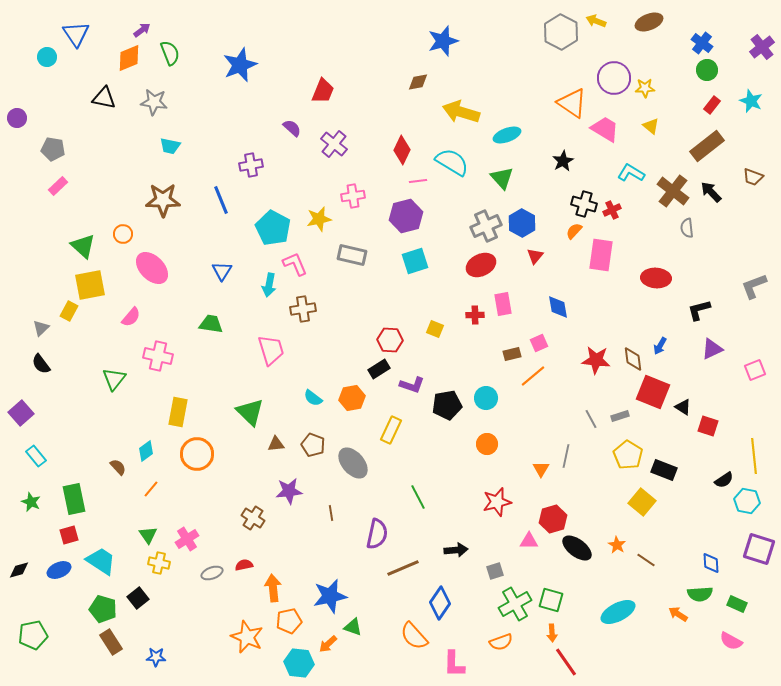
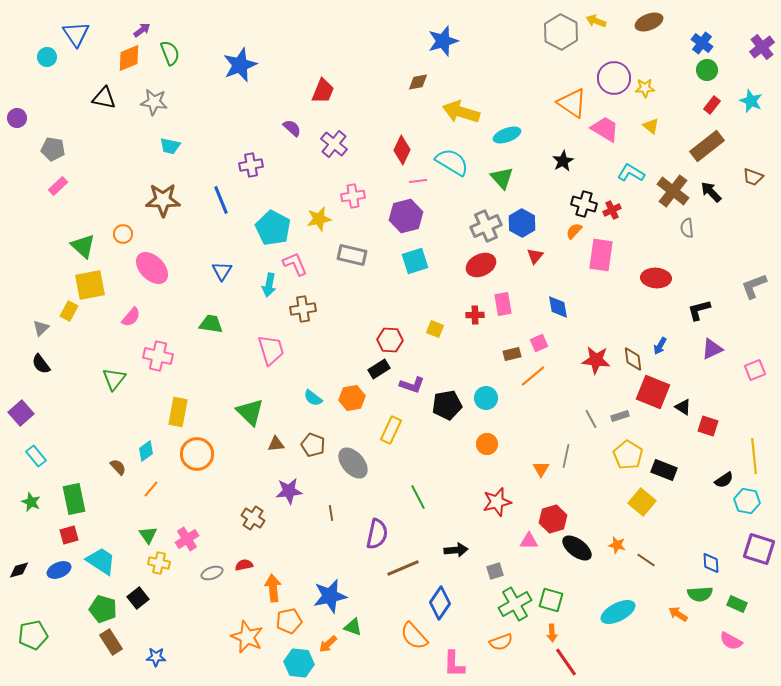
orange star at (617, 545): rotated 18 degrees counterclockwise
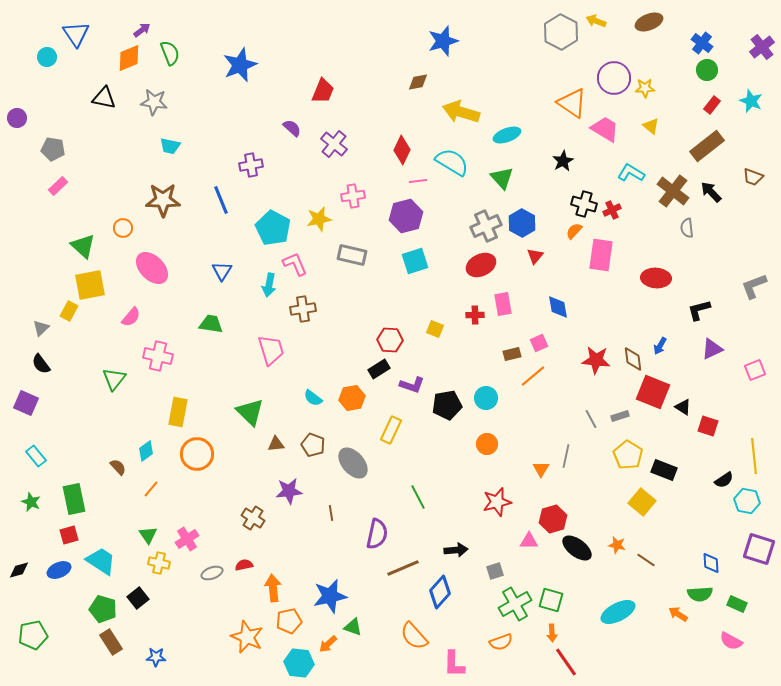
orange circle at (123, 234): moved 6 px up
purple square at (21, 413): moved 5 px right, 10 px up; rotated 25 degrees counterclockwise
blue diamond at (440, 603): moved 11 px up; rotated 8 degrees clockwise
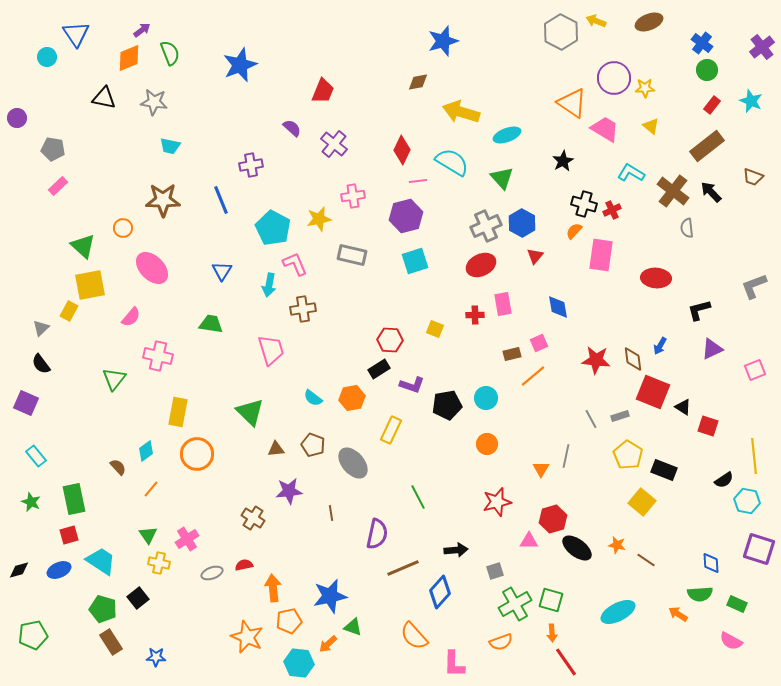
brown triangle at (276, 444): moved 5 px down
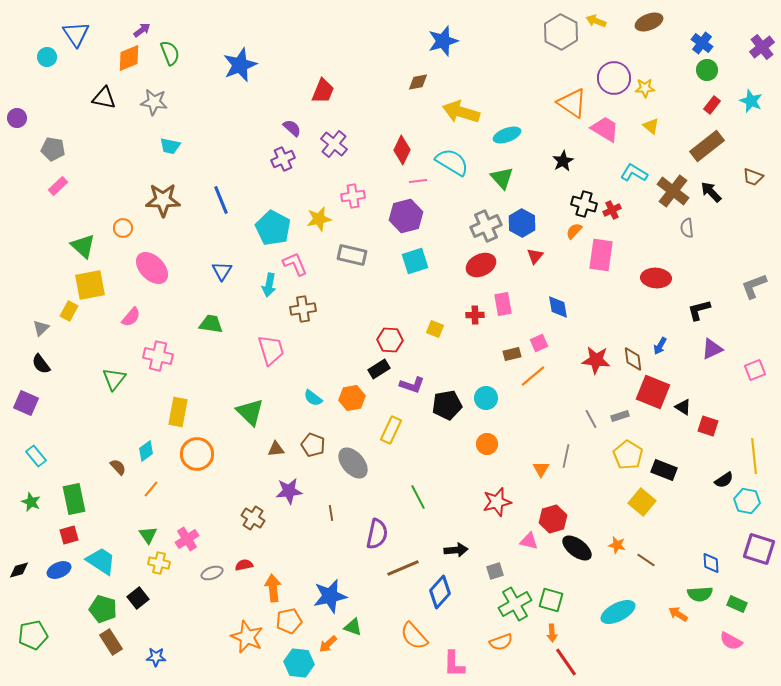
purple cross at (251, 165): moved 32 px right, 6 px up; rotated 15 degrees counterclockwise
cyan L-shape at (631, 173): moved 3 px right
pink triangle at (529, 541): rotated 12 degrees clockwise
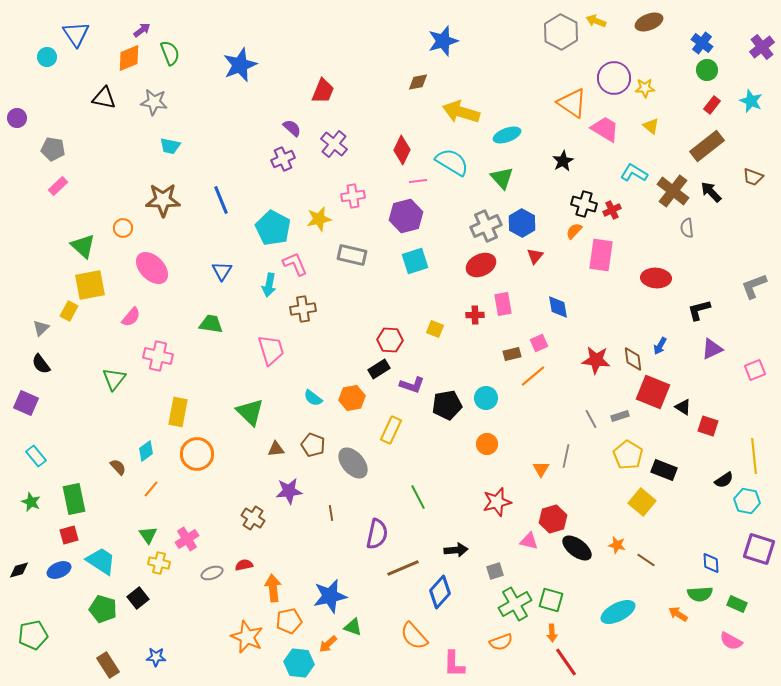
brown rectangle at (111, 642): moved 3 px left, 23 px down
